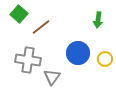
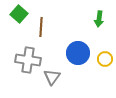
green arrow: moved 1 px right, 1 px up
brown line: rotated 48 degrees counterclockwise
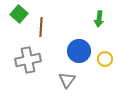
blue circle: moved 1 px right, 2 px up
gray cross: rotated 20 degrees counterclockwise
gray triangle: moved 15 px right, 3 px down
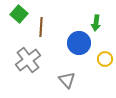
green arrow: moved 3 px left, 4 px down
blue circle: moved 8 px up
gray cross: rotated 25 degrees counterclockwise
gray triangle: rotated 18 degrees counterclockwise
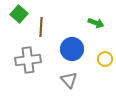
green arrow: rotated 77 degrees counterclockwise
blue circle: moved 7 px left, 6 px down
gray cross: rotated 30 degrees clockwise
gray triangle: moved 2 px right
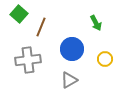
green arrow: rotated 42 degrees clockwise
brown line: rotated 18 degrees clockwise
gray triangle: rotated 42 degrees clockwise
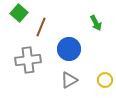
green square: moved 1 px up
blue circle: moved 3 px left
yellow circle: moved 21 px down
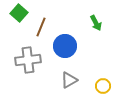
blue circle: moved 4 px left, 3 px up
yellow circle: moved 2 px left, 6 px down
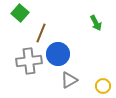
green square: moved 1 px right
brown line: moved 6 px down
blue circle: moved 7 px left, 8 px down
gray cross: moved 1 px right, 1 px down
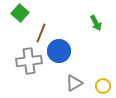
blue circle: moved 1 px right, 3 px up
gray triangle: moved 5 px right, 3 px down
